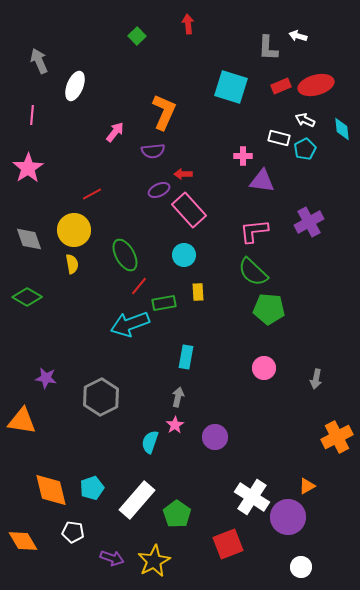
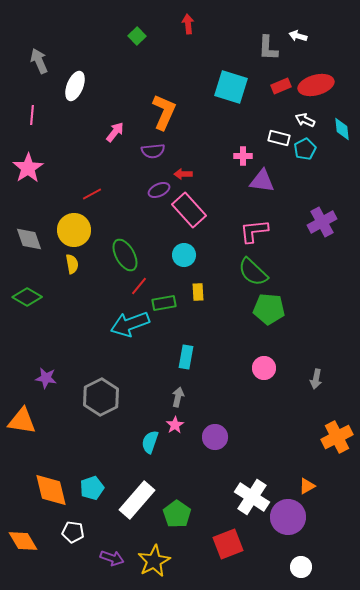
purple cross at (309, 222): moved 13 px right
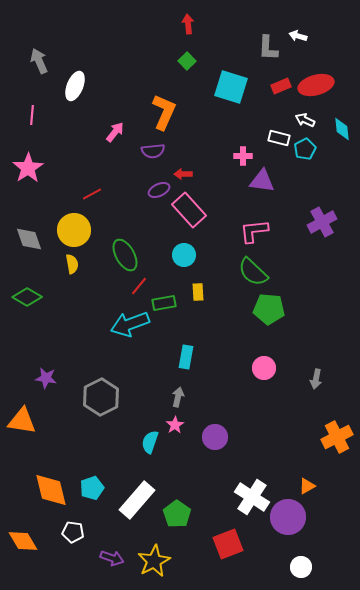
green square at (137, 36): moved 50 px right, 25 px down
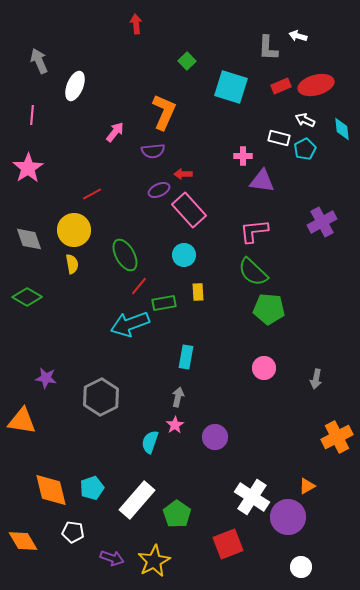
red arrow at (188, 24): moved 52 px left
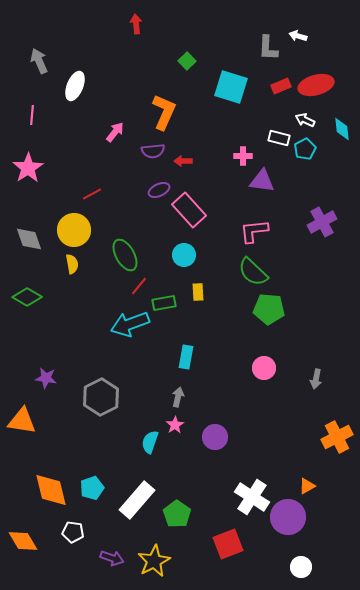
red arrow at (183, 174): moved 13 px up
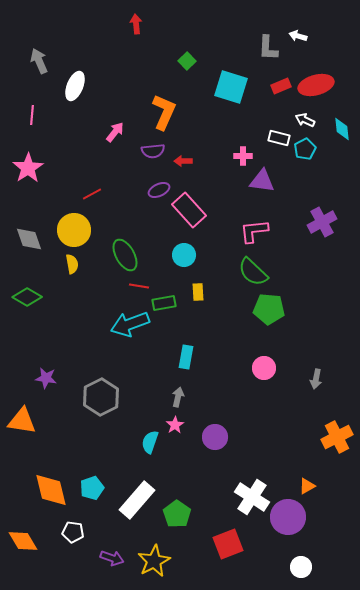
red line at (139, 286): rotated 60 degrees clockwise
